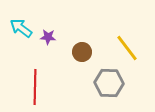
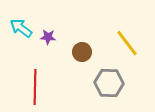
yellow line: moved 5 px up
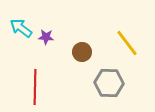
purple star: moved 2 px left
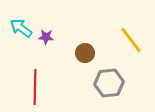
yellow line: moved 4 px right, 3 px up
brown circle: moved 3 px right, 1 px down
gray hexagon: rotated 8 degrees counterclockwise
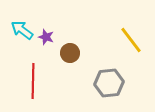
cyan arrow: moved 1 px right, 2 px down
purple star: rotated 14 degrees clockwise
brown circle: moved 15 px left
red line: moved 2 px left, 6 px up
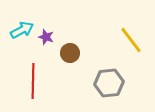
cyan arrow: rotated 115 degrees clockwise
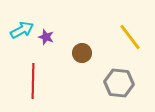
yellow line: moved 1 px left, 3 px up
brown circle: moved 12 px right
gray hexagon: moved 10 px right; rotated 12 degrees clockwise
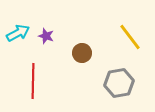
cyan arrow: moved 4 px left, 3 px down
purple star: moved 1 px up
gray hexagon: rotated 16 degrees counterclockwise
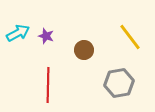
brown circle: moved 2 px right, 3 px up
red line: moved 15 px right, 4 px down
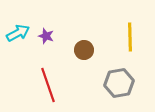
yellow line: rotated 36 degrees clockwise
red line: rotated 20 degrees counterclockwise
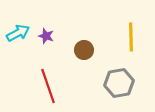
yellow line: moved 1 px right
red line: moved 1 px down
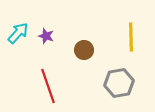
cyan arrow: rotated 20 degrees counterclockwise
